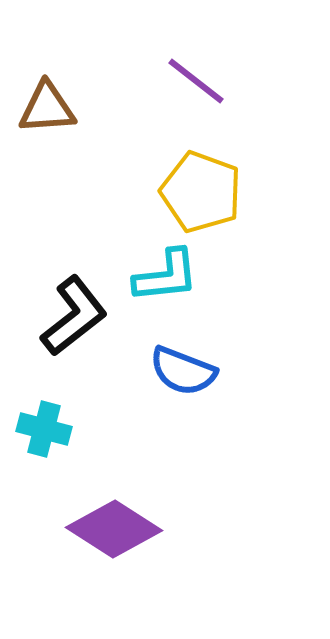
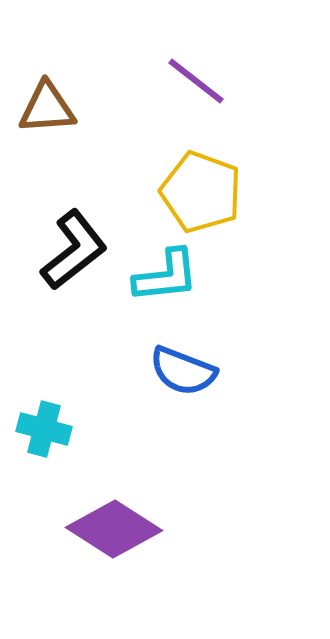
black L-shape: moved 66 px up
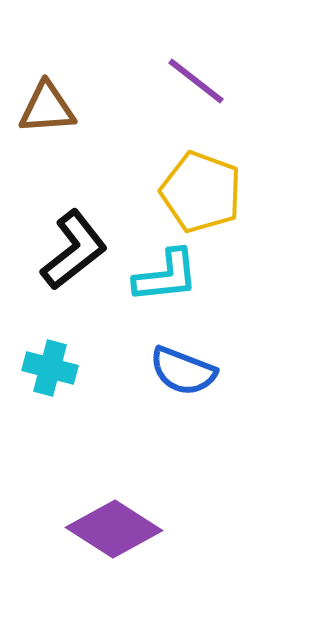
cyan cross: moved 6 px right, 61 px up
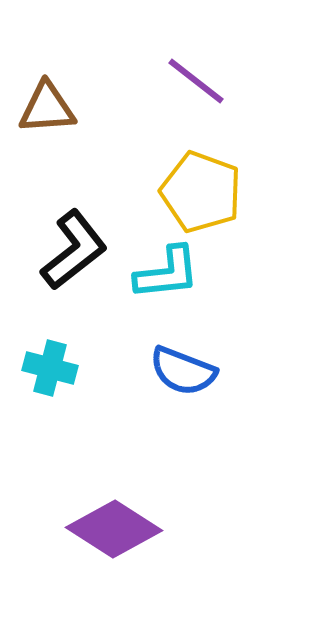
cyan L-shape: moved 1 px right, 3 px up
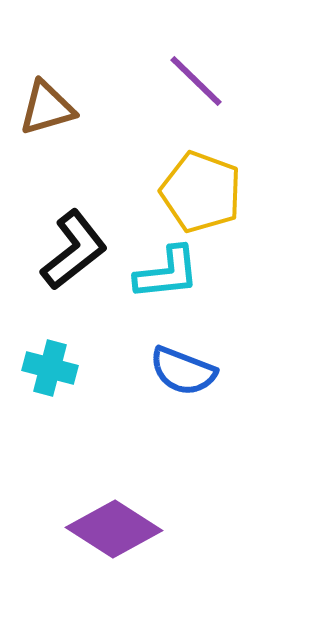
purple line: rotated 6 degrees clockwise
brown triangle: rotated 12 degrees counterclockwise
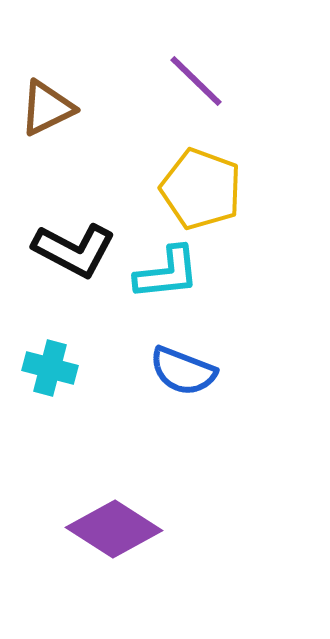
brown triangle: rotated 10 degrees counterclockwise
yellow pentagon: moved 3 px up
black L-shape: rotated 66 degrees clockwise
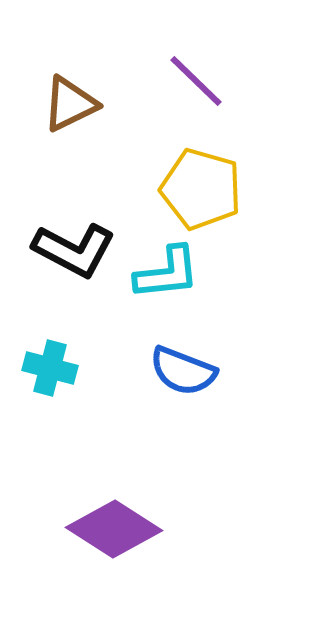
brown triangle: moved 23 px right, 4 px up
yellow pentagon: rotated 4 degrees counterclockwise
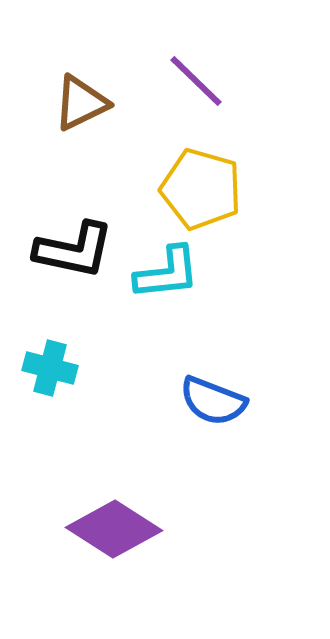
brown triangle: moved 11 px right, 1 px up
black L-shape: rotated 16 degrees counterclockwise
blue semicircle: moved 30 px right, 30 px down
